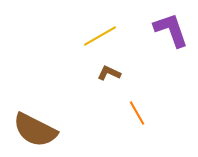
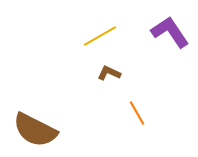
purple L-shape: moved 1 px left, 2 px down; rotated 15 degrees counterclockwise
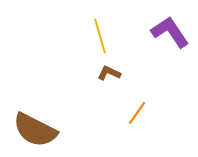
yellow line: rotated 76 degrees counterclockwise
orange line: rotated 65 degrees clockwise
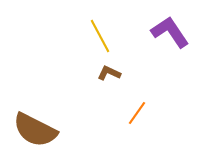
yellow line: rotated 12 degrees counterclockwise
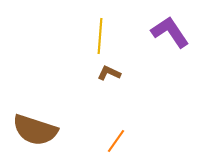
yellow line: rotated 32 degrees clockwise
orange line: moved 21 px left, 28 px down
brown semicircle: rotated 9 degrees counterclockwise
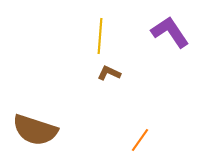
orange line: moved 24 px right, 1 px up
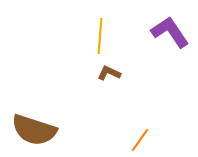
brown semicircle: moved 1 px left
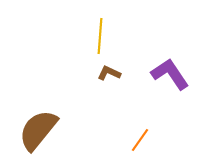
purple L-shape: moved 42 px down
brown semicircle: moved 4 px right; rotated 111 degrees clockwise
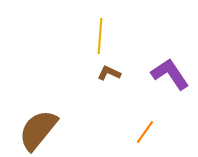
orange line: moved 5 px right, 8 px up
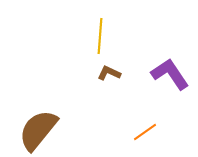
orange line: rotated 20 degrees clockwise
